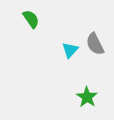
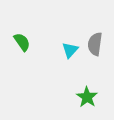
green semicircle: moved 9 px left, 23 px down
gray semicircle: rotated 35 degrees clockwise
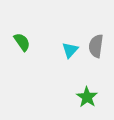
gray semicircle: moved 1 px right, 2 px down
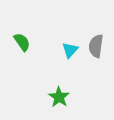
green star: moved 28 px left
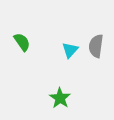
green star: moved 1 px right, 1 px down
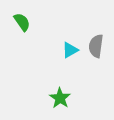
green semicircle: moved 20 px up
cyan triangle: rotated 18 degrees clockwise
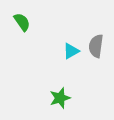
cyan triangle: moved 1 px right, 1 px down
green star: rotated 20 degrees clockwise
